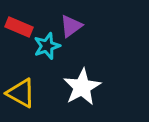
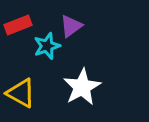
red rectangle: moved 1 px left, 2 px up; rotated 44 degrees counterclockwise
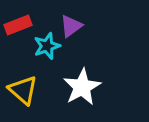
yellow triangle: moved 2 px right, 3 px up; rotated 12 degrees clockwise
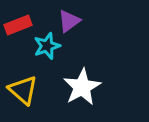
purple triangle: moved 2 px left, 5 px up
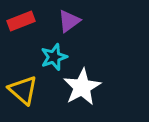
red rectangle: moved 3 px right, 4 px up
cyan star: moved 7 px right, 11 px down
